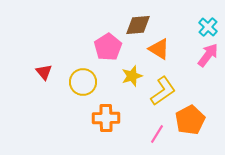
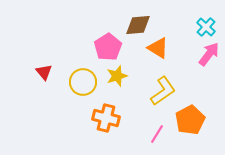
cyan cross: moved 2 px left
orange triangle: moved 1 px left, 1 px up
pink arrow: moved 1 px right, 1 px up
yellow star: moved 15 px left
orange cross: rotated 16 degrees clockwise
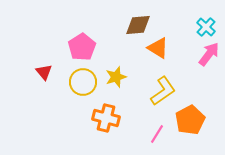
pink pentagon: moved 26 px left
yellow star: moved 1 px left, 1 px down
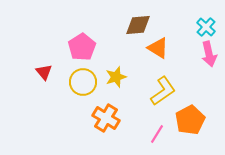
pink arrow: rotated 130 degrees clockwise
orange cross: rotated 16 degrees clockwise
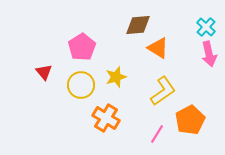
yellow circle: moved 2 px left, 3 px down
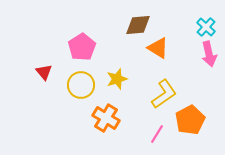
yellow star: moved 1 px right, 2 px down
yellow L-shape: moved 1 px right, 3 px down
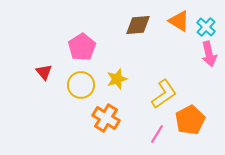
orange triangle: moved 21 px right, 27 px up
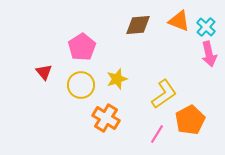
orange triangle: rotated 10 degrees counterclockwise
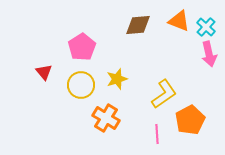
pink line: rotated 36 degrees counterclockwise
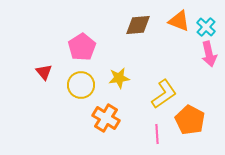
yellow star: moved 2 px right, 1 px up; rotated 10 degrees clockwise
orange pentagon: rotated 16 degrees counterclockwise
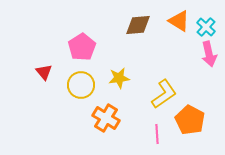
orange triangle: rotated 10 degrees clockwise
